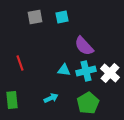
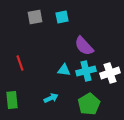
white cross: rotated 30 degrees clockwise
green pentagon: moved 1 px right, 1 px down
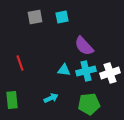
green pentagon: rotated 25 degrees clockwise
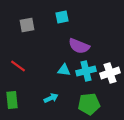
gray square: moved 8 px left, 8 px down
purple semicircle: moved 5 px left; rotated 25 degrees counterclockwise
red line: moved 2 px left, 3 px down; rotated 35 degrees counterclockwise
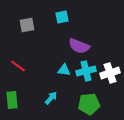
cyan arrow: rotated 24 degrees counterclockwise
